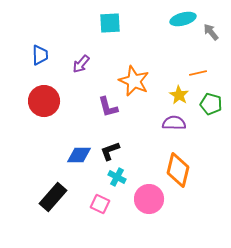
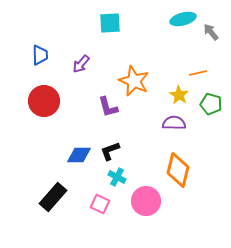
pink circle: moved 3 px left, 2 px down
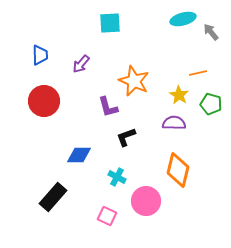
black L-shape: moved 16 px right, 14 px up
pink square: moved 7 px right, 12 px down
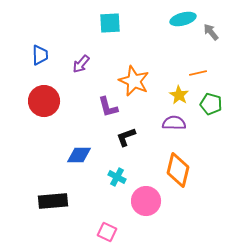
black rectangle: moved 4 px down; rotated 44 degrees clockwise
pink square: moved 16 px down
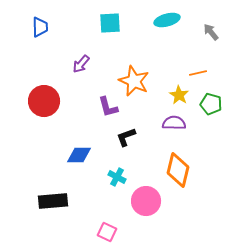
cyan ellipse: moved 16 px left, 1 px down
blue trapezoid: moved 28 px up
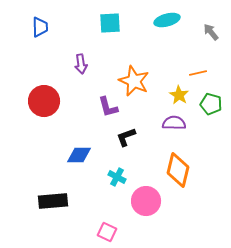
purple arrow: rotated 48 degrees counterclockwise
